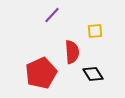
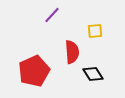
red pentagon: moved 7 px left, 2 px up
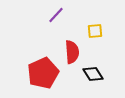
purple line: moved 4 px right
red pentagon: moved 9 px right, 2 px down
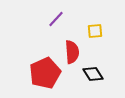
purple line: moved 4 px down
red pentagon: moved 2 px right
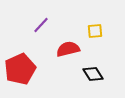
purple line: moved 15 px left, 6 px down
red semicircle: moved 4 px left, 3 px up; rotated 100 degrees counterclockwise
red pentagon: moved 25 px left, 4 px up
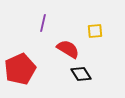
purple line: moved 2 px right, 2 px up; rotated 30 degrees counterclockwise
red semicircle: rotated 45 degrees clockwise
black diamond: moved 12 px left
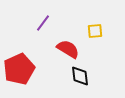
purple line: rotated 24 degrees clockwise
red pentagon: moved 1 px left
black diamond: moved 1 px left, 2 px down; rotated 25 degrees clockwise
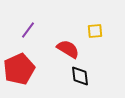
purple line: moved 15 px left, 7 px down
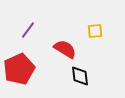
red semicircle: moved 3 px left
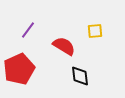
red semicircle: moved 1 px left, 3 px up
